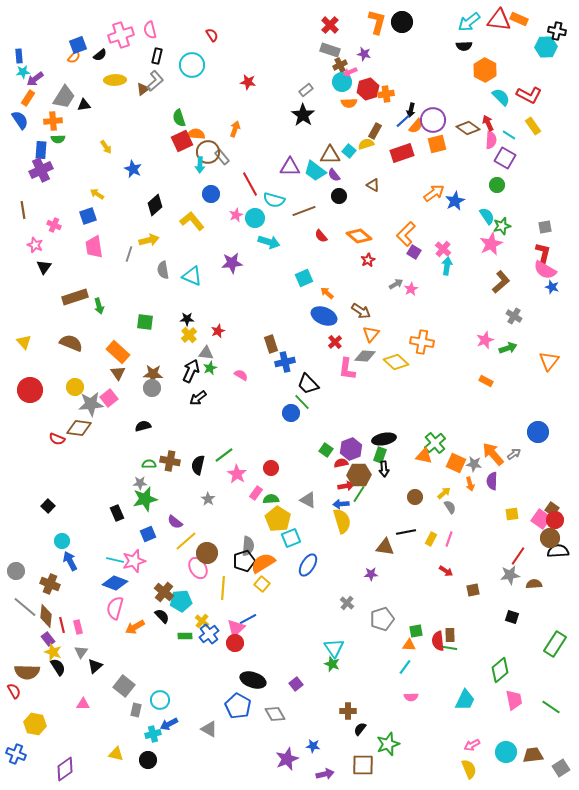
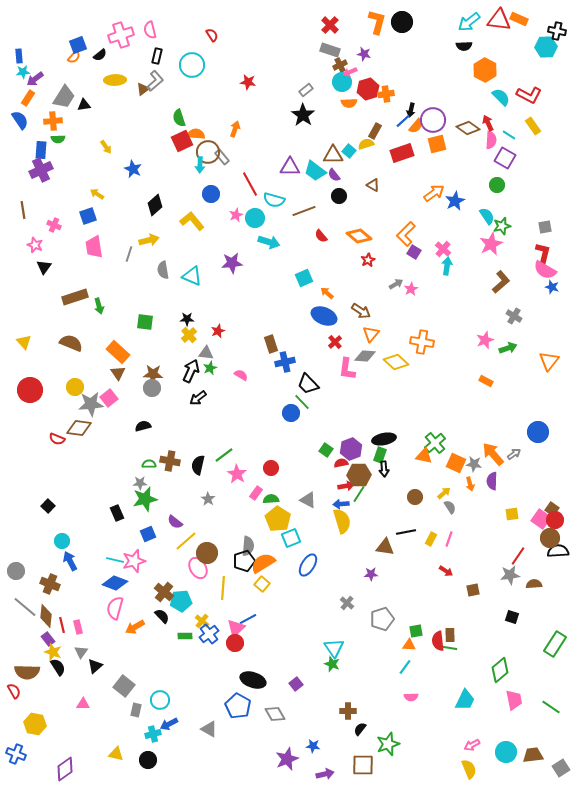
brown triangle at (330, 155): moved 3 px right
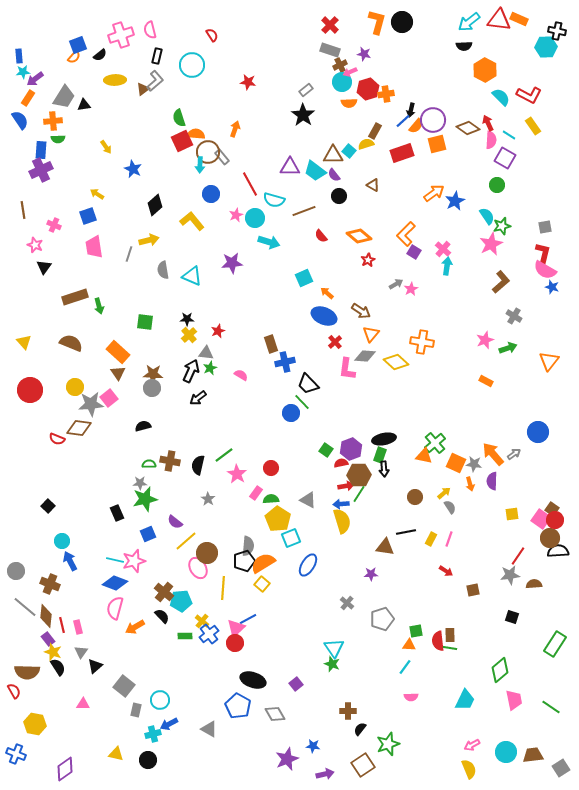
brown square at (363, 765): rotated 35 degrees counterclockwise
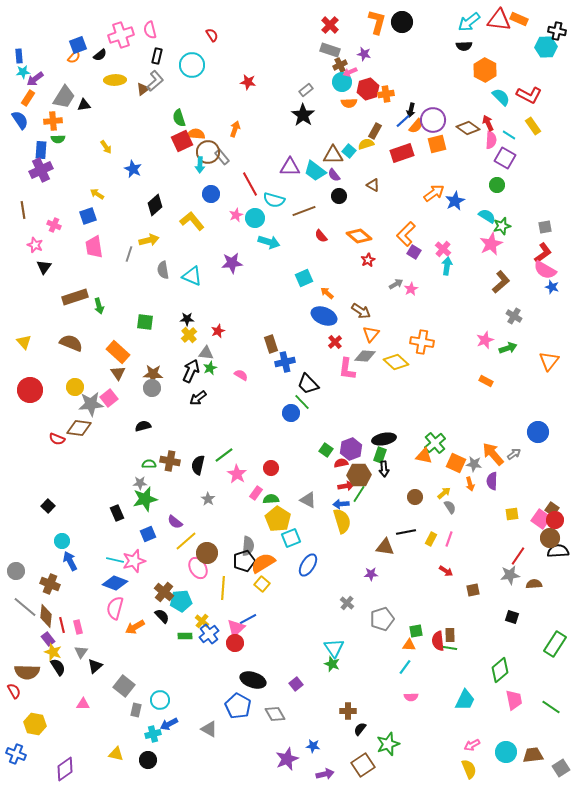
cyan semicircle at (487, 216): rotated 24 degrees counterclockwise
red L-shape at (543, 253): rotated 40 degrees clockwise
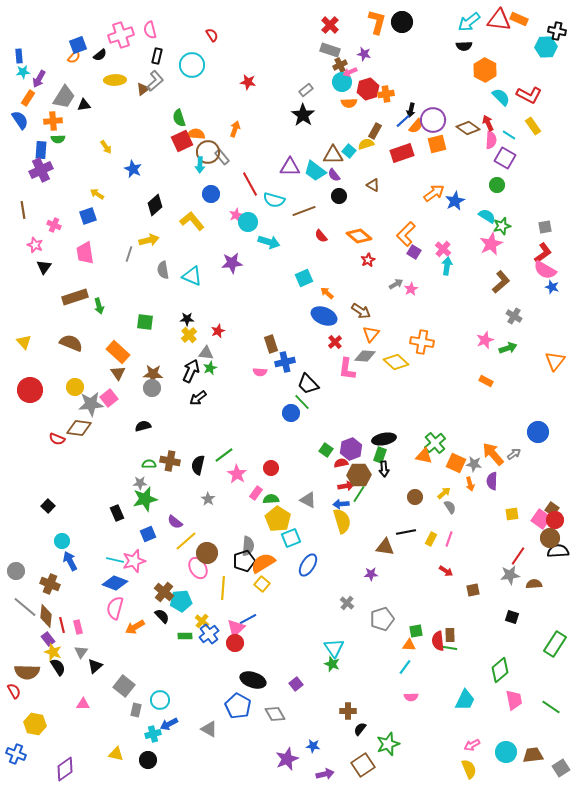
purple arrow at (35, 79): moved 4 px right; rotated 24 degrees counterclockwise
cyan circle at (255, 218): moved 7 px left, 4 px down
pink trapezoid at (94, 247): moved 9 px left, 6 px down
orange triangle at (549, 361): moved 6 px right
pink semicircle at (241, 375): moved 19 px right, 3 px up; rotated 152 degrees clockwise
